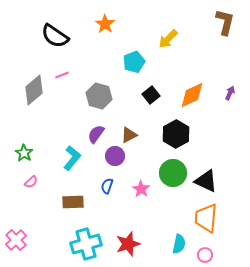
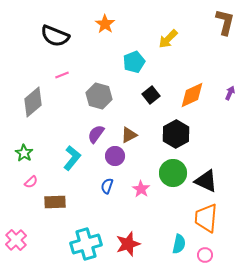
black semicircle: rotated 12 degrees counterclockwise
gray diamond: moved 1 px left, 12 px down
brown rectangle: moved 18 px left
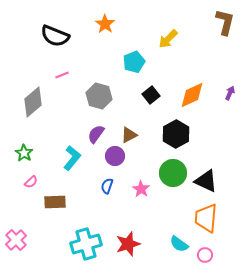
cyan semicircle: rotated 114 degrees clockwise
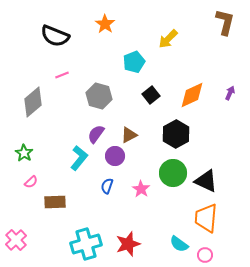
cyan L-shape: moved 7 px right
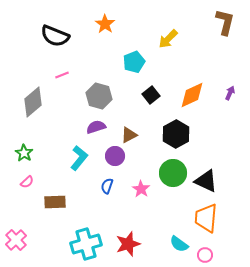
purple semicircle: moved 7 px up; rotated 36 degrees clockwise
pink semicircle: moved 4 px left
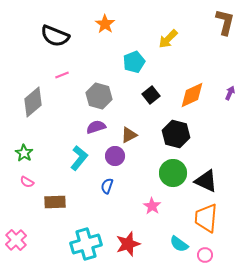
black hexagon: rotated 16 degrees counterclockwise
pink semicircle: rotated 72 degrees clockwise
pink star: moved 11 px right, 17 px down
